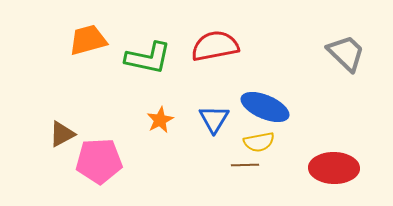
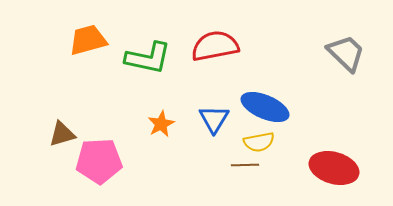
orange star: moved 1 px right, 4 px down
brown triangle: rotated 12 degrees clockwise
red ellipse: rotated 15 degrees clockwise
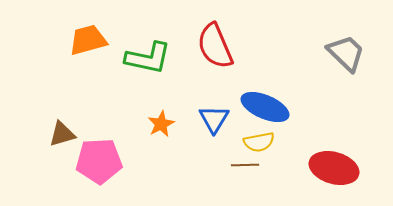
red semicircle: rotated 102 degrees counterclockwise
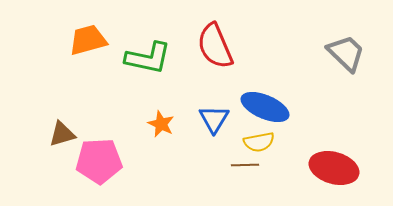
orange star: rotated 20 degrees counterclockwise
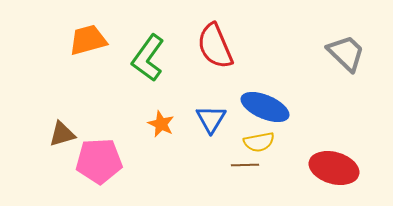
green L-shape: rotated 114 degrees clockwise
blue triangle: moved 3 px left
